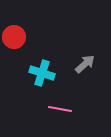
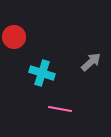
gray arrow: moved 6 px right, 2 px up
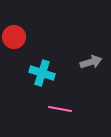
gray arrow: rotated 25 degrees clockwise
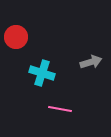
red circle: moved 2 px right
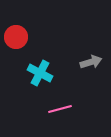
cyan cross: moved 2 px left; rotated 10 degrees clockwise
pink line: rotated 25 degrees counterclockwise
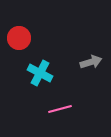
red circle: moved 3 px right, 1 px down
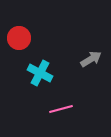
gray arrow: moved 3 px up; rotated 15 degrees counterclockwise
pink line: moved 1 px right
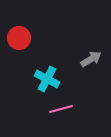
cyan cross: moved 7 px right, 6 px down
